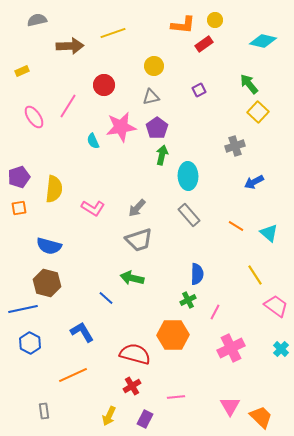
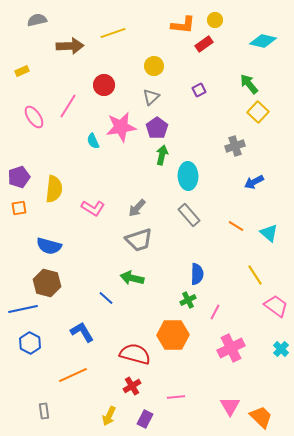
gray triangle at (151, 97): rotated 30 degrees counterclockwise
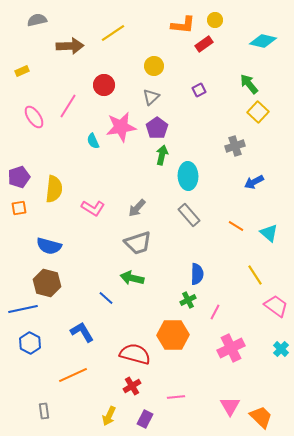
yellow line at (113, 33): rotated 15 degrees counterclockwise
gray trapezoid at (139, 240): moved 1 px left, 3 px down
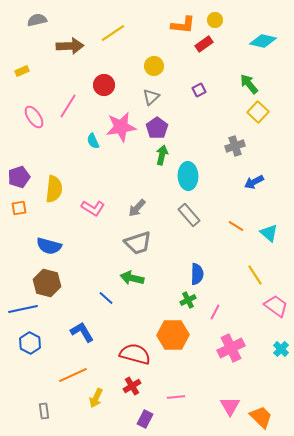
yellow arrow at (109, 416): moved 13 px left, 18 px up
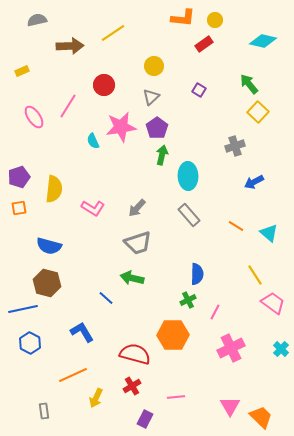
orange L-shape at (183, 25): moved 7 px up
purple square at (199, 90): rotated 32 degrees counterclockwise
pink trapezoid at (276, 306): moved 3 px left, 3 px up
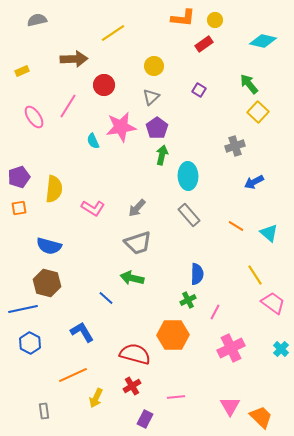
brown arrow at (70, 46): moved 4 px right, 13 px down
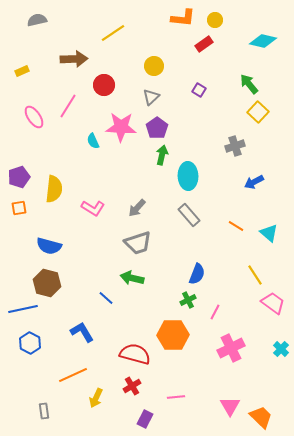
pink star at (121, 127): rotated 12 degrees clockwise
blue semicircle at (197, 274): rotated 20 degrees clockwise
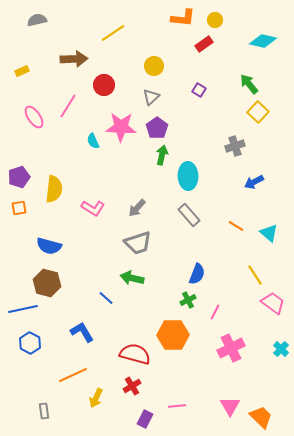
pink line at (176, 397): moved 1 px right, 9 px down
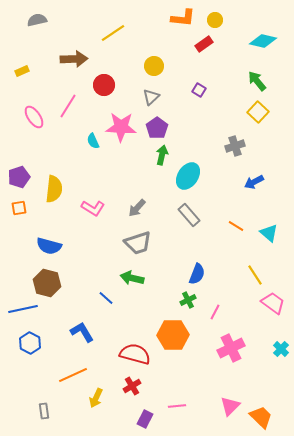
green arrow at (249, 84): moved 8 px right, 3 px up
cyan ellipse at (188, 176): rotated 36 degrees clockwise
pink triangle at (230, 406): rotated 15 degrees clockwise
